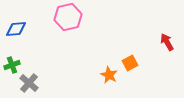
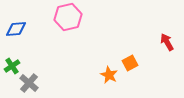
green cross: moved 1 px down; rotated 14 degrees counterclockwise
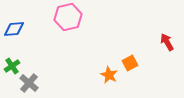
blue diamond: moved 2 px left
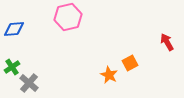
green cross: moved 1 px down
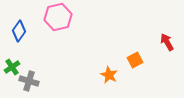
pink hexagon: moved 10 px left
blue diamond: moved 5 px right, 2 px down; rotated 50 degrees counterclockwise
orange square: moved 5 px right, 3 px up
gray cross: moved 2 px up; rotated 24 degrees counterclockwise
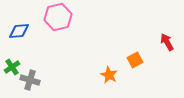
blue diamond: rotated 50 degrees clockwise
gray cross: moved 1 px right, 1 px up
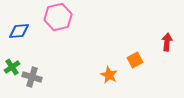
red arrow: rotated 36 degrees clockwise
gray cross: moved 2 px right, 3 px up
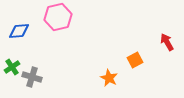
red arrow: rotated 36 degrees counterclockwise
orange star: moved 3 px down
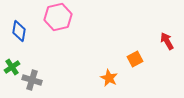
blue diamond: rotated 75 degrees counterclockwise
red arrow: moved 1 px up
orange square: moved 1 px up
gray cross: moved 3 px down
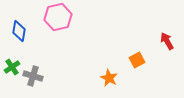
orange square: moved 2 px right, 1 px down
gray cross: moved 1 px right, 4 px up
